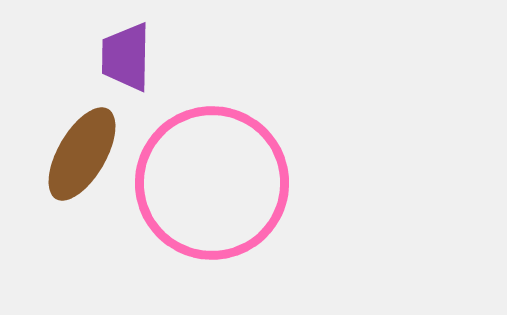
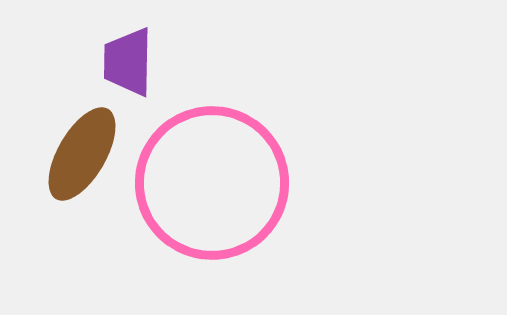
purple trapezoid: moved 2 px right, 5 px down
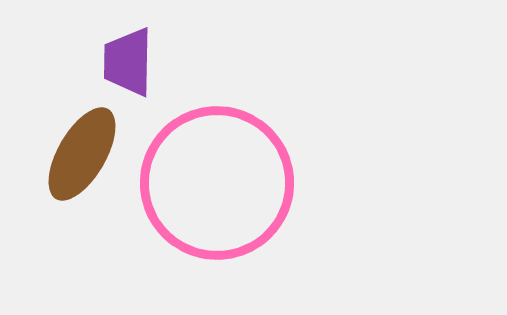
pink circle: moved 5 px right
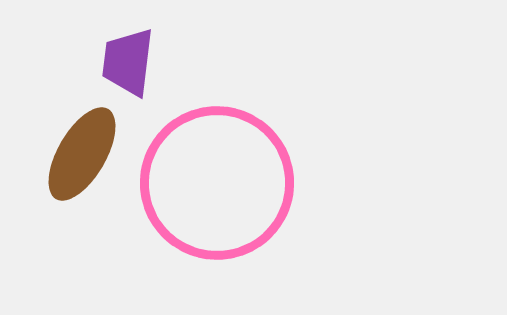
purple trapezoid: rotated 6 degrees clockwise
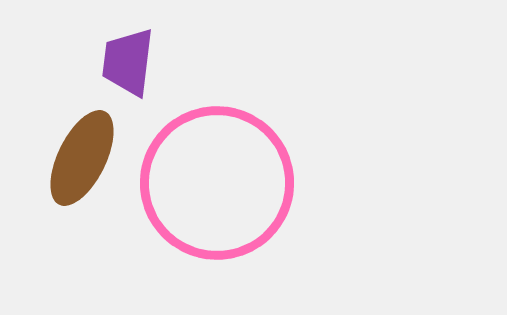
brown ellipse: moved 4 px down; rotated 4 degrees counterclockwise
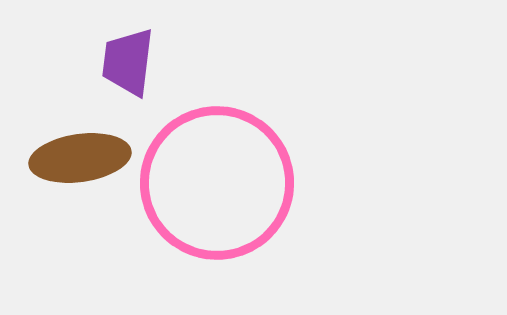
brown ellipse: moved 2 px left; rotated 56 degrees clockwise
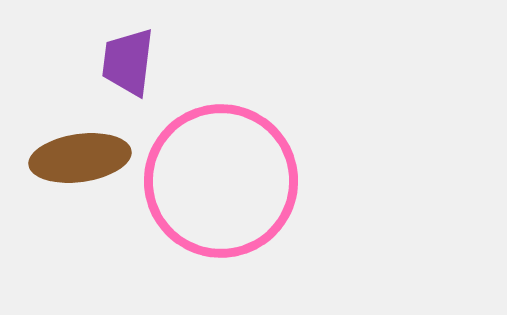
pink circle: moved 4 px right, 2 px up
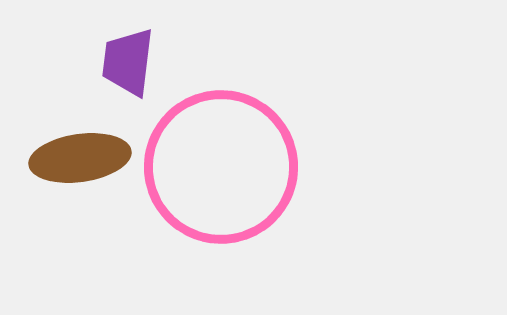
pink circle: moved 14 px up
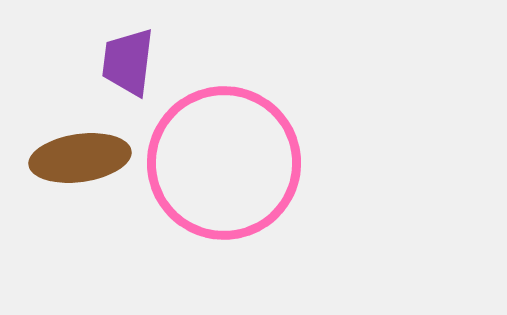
pink circle: moved 3 px right, 4 px up
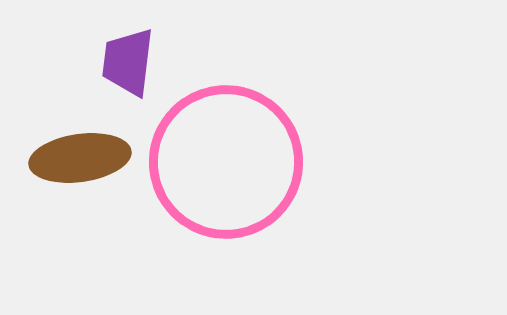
pink circle: moved 2 px right, 1 px up
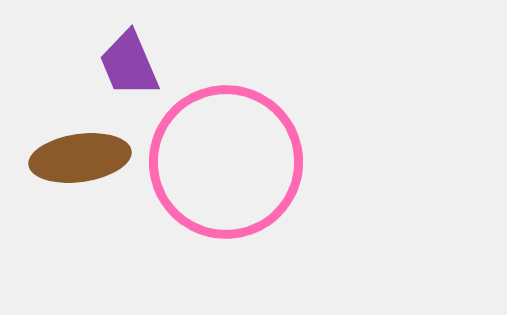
purple trapezoid: moved 1 px right, 2 px down; rotated 30 degrees counterclockwise
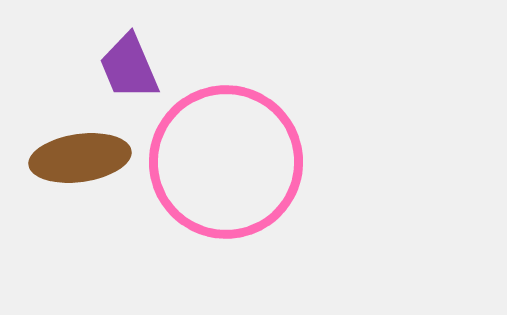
purple trapezoid: moved 3 px down
